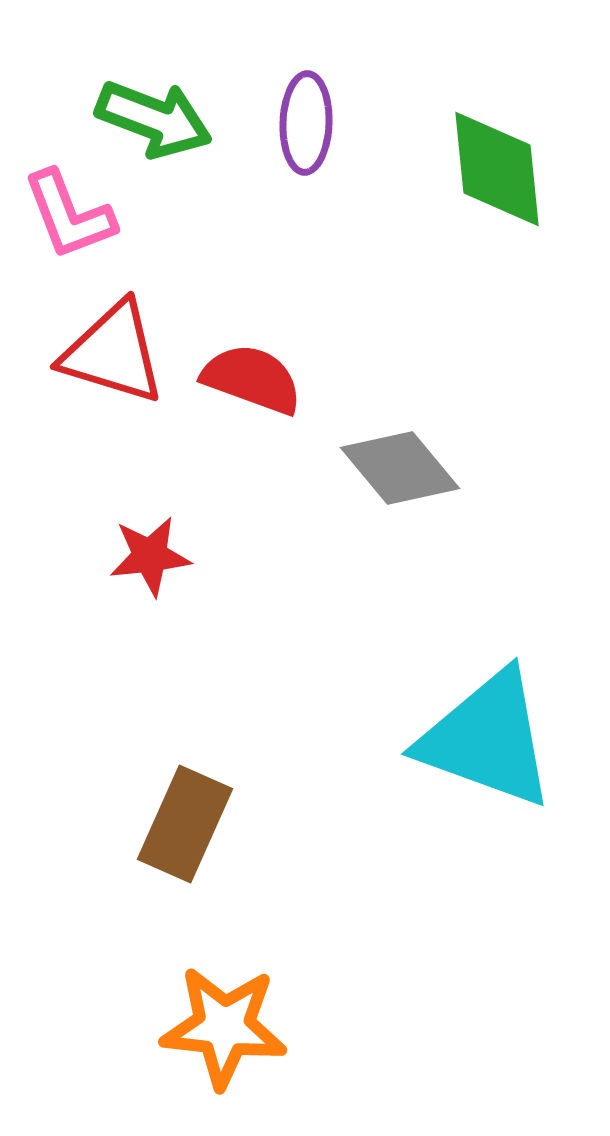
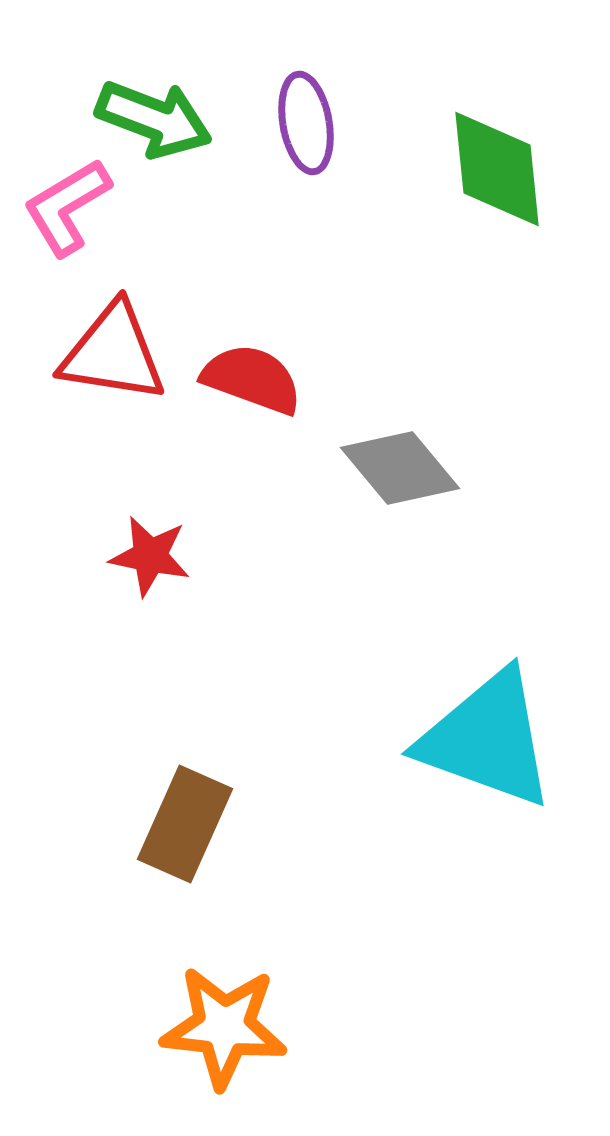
purple ellipse: rotated 12 degrees counterclockwise
pink L-shape: moved 2 px left, 8 px up; rotated 80 degrees clockwise
red triangle: rotated 8 degrees counterclockwise
red star: rotated 18 degrees clockwise
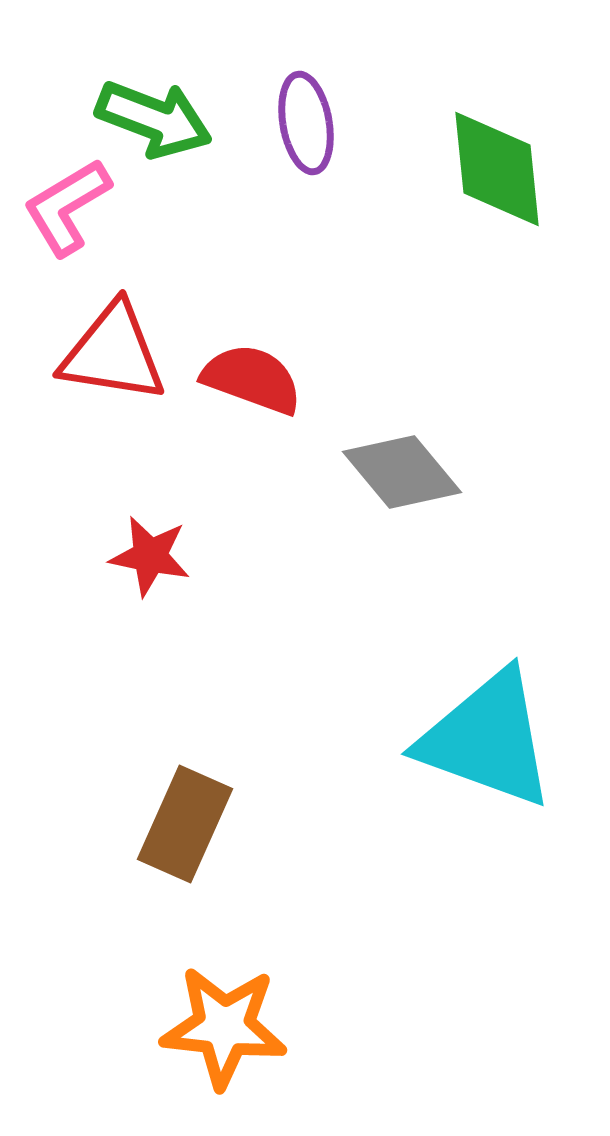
gray diamond: moved 2 px right, 4 px down
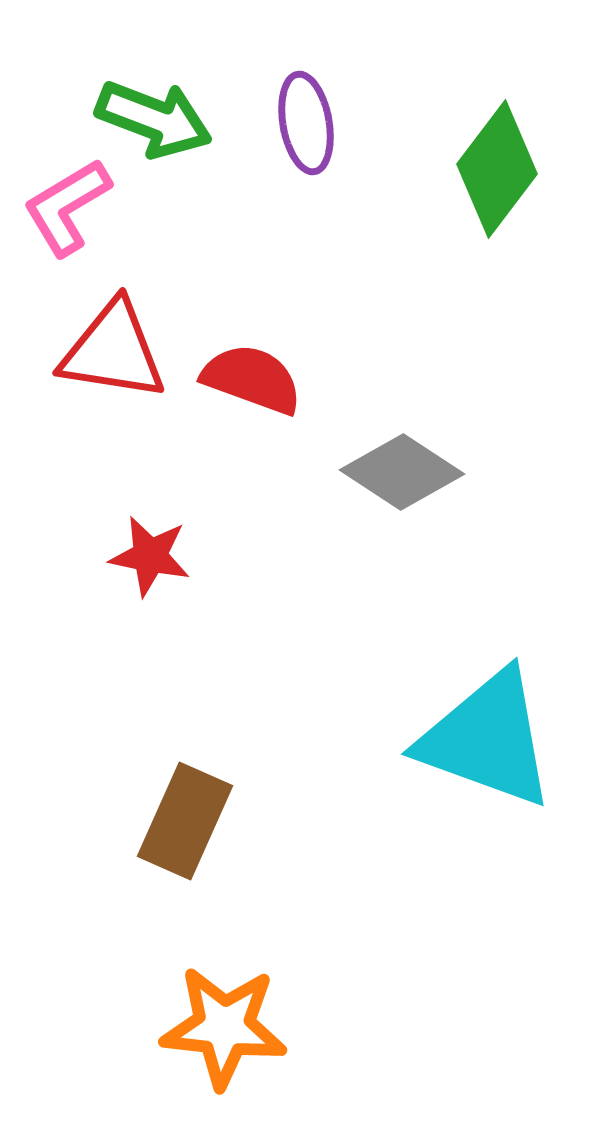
green diamond: rotated 43 degrees clockwise
red triangle: moved 2 px up
gray diamond: rotated 17 degrees counterclockwise
brown rectangle: moved 3 px up
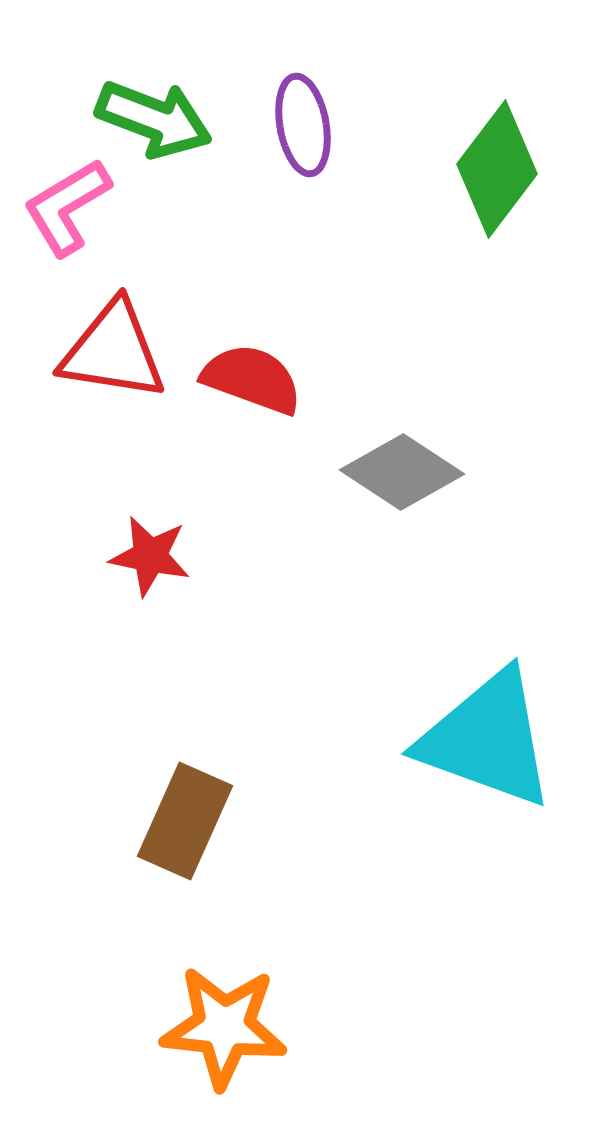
purple ellipse: moved 3 px left, 2 px down
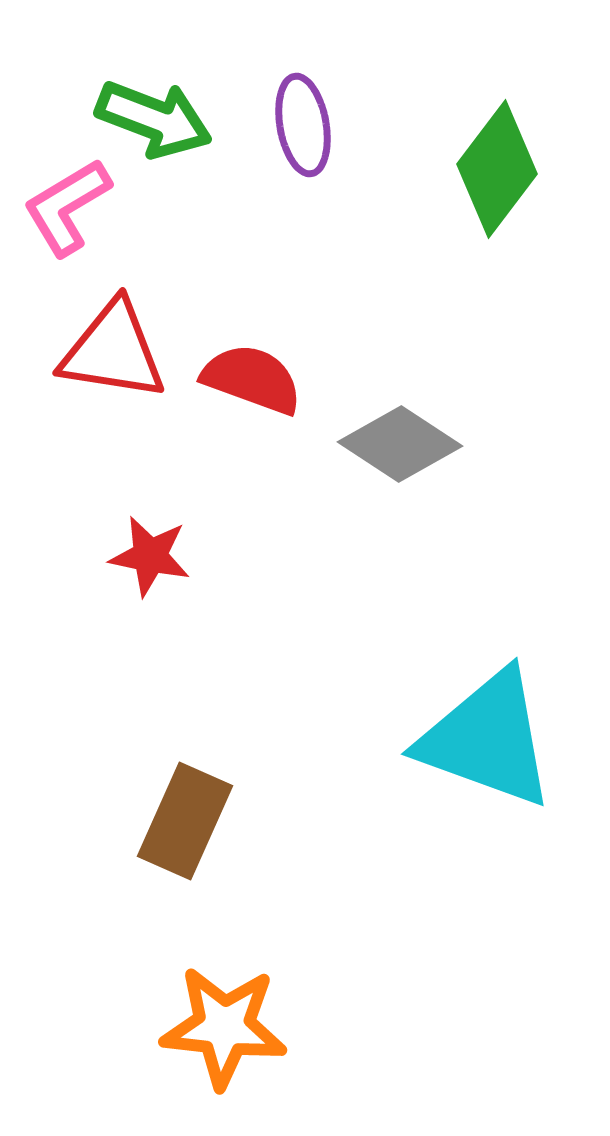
gray diamond: moved 2 px left, 28 px up
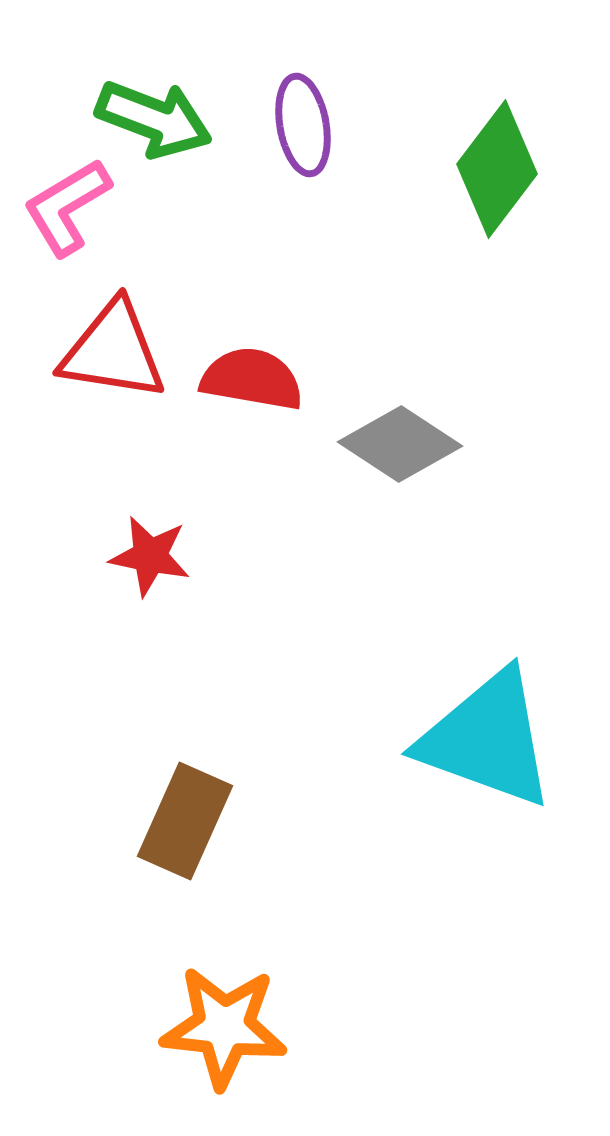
red semicircle: rotated 10 degrees counterclockwise
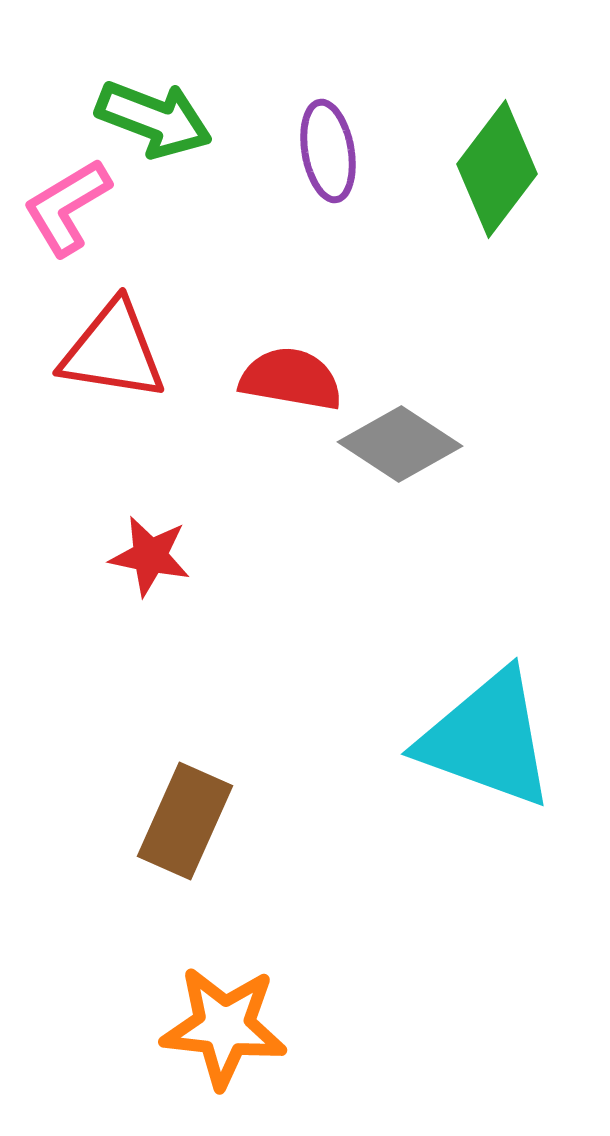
purple ellipse: moved 25 px right, 26 px down
red semicircle: moved 39 px right
